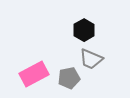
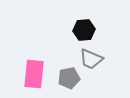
black hexagon: rotated 25 degrees clockwise
pink rectangle: rotated 56 degrees counterclockwise
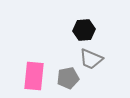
pink rectangle: moved 2 px down
gray pentagon: moved 1 px left
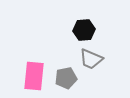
gray pentagon: moved 2 px left
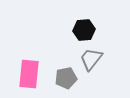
gray trapezoid: rotated 105 degrees clockwise
pink rectangle: moved 5 px left, 2 px up
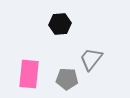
black hexagon: moved 24 px left, 6 px up
gray pentagon: moved 1 px right, 1 px down; rotated 15 degrees clockwise
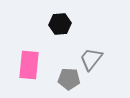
pink rectangle: moved 9 px up
gray pentagon: moved 2 px right
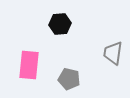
gray trapezoid: moved 22 px right, 6 px up; rotated 30 degrees counterclockwise
gray pentagon: rotated 10 degrees clockwise
